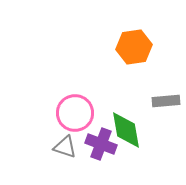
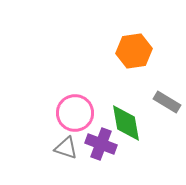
orange hexagon: moved 4 px down
gray rectangle: moved 1 px right, 1 px down; rotated 36 degrees clockwise
green diamond: moved 7 px up
gray triangle: moved 1 px right, 1 px down
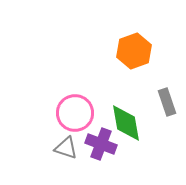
orange hexagon: rotated 12 degrees counterclockwise
gray rectangle: rotated 40 degrees clockwise
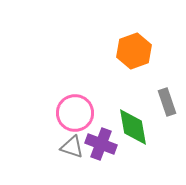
green diamond: moved 7 px right, 4 px down
gray triangle: moved 6 px right, 1 px up
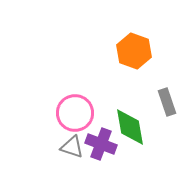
orange hexagon: rotated 20 degrees counterclockwise
green diamond: moved 3 px left
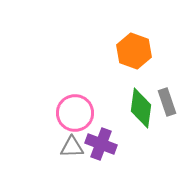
green diamond: moved 11 px right, 19 px up; rotated 18 degrees clockwise
gray triangle: rotated 20 degrees counterclockwise
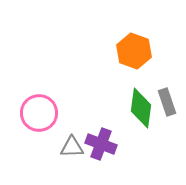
pink circle: moved 36 px left
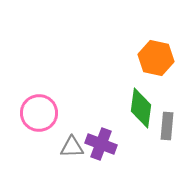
orange hexagon: moved 22 px right, 7 px down; rotated 8 degrees counterclockwise
gray rectangle: moved 24 px down; rotated 24 degrees clockwise
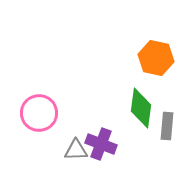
gray triangle: moved 4 px right, 3 px down
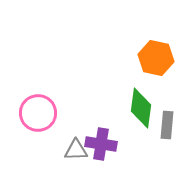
pink circle: moved 1 px left
gray rectangle: moved 1 px up
purple cross: rotated 12 degrees counterclockwise
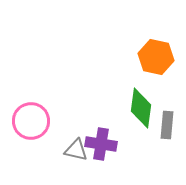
orange hexagon: moved 1 px up
pink circle: moved 7 px left, 8 px down
gray triangle: rotated 15 degrees clockwise
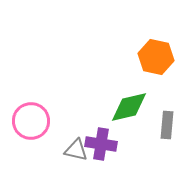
green diamond: moved 12 px left, 1 px up; rotated 69 degrees clockwise
